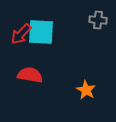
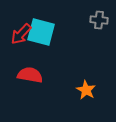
gray cross: moved 1 px right
cyan square: rotated 12 degrees clockwise
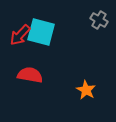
gray cross: rotated 24 degrees clockwise
red arrow: moved 1 px left, 1 px down
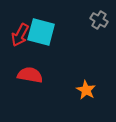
red arrow: rotated 15 degrees counterclockwise
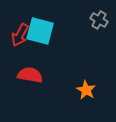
cyan square: moved 1 px left, 1 px up
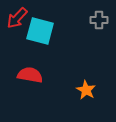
gray cross: rotated 30 degrees counterclockwise
red arrow: moved 3 px left, 17 px up; rotated 15 degrees clockwise
